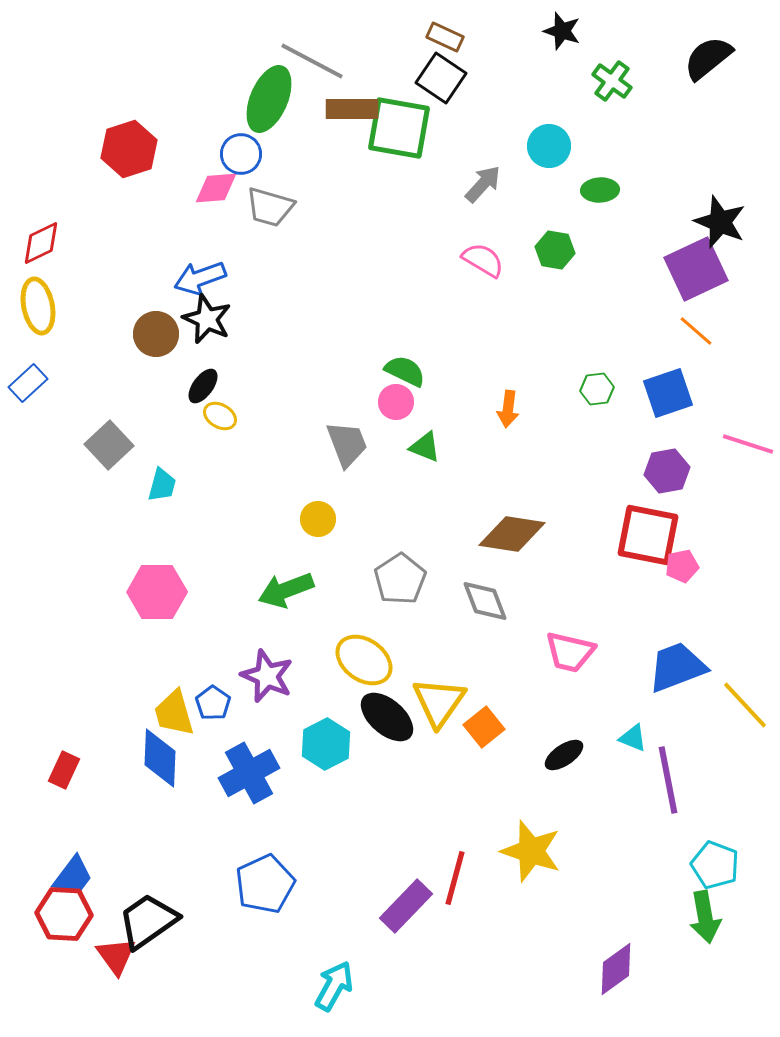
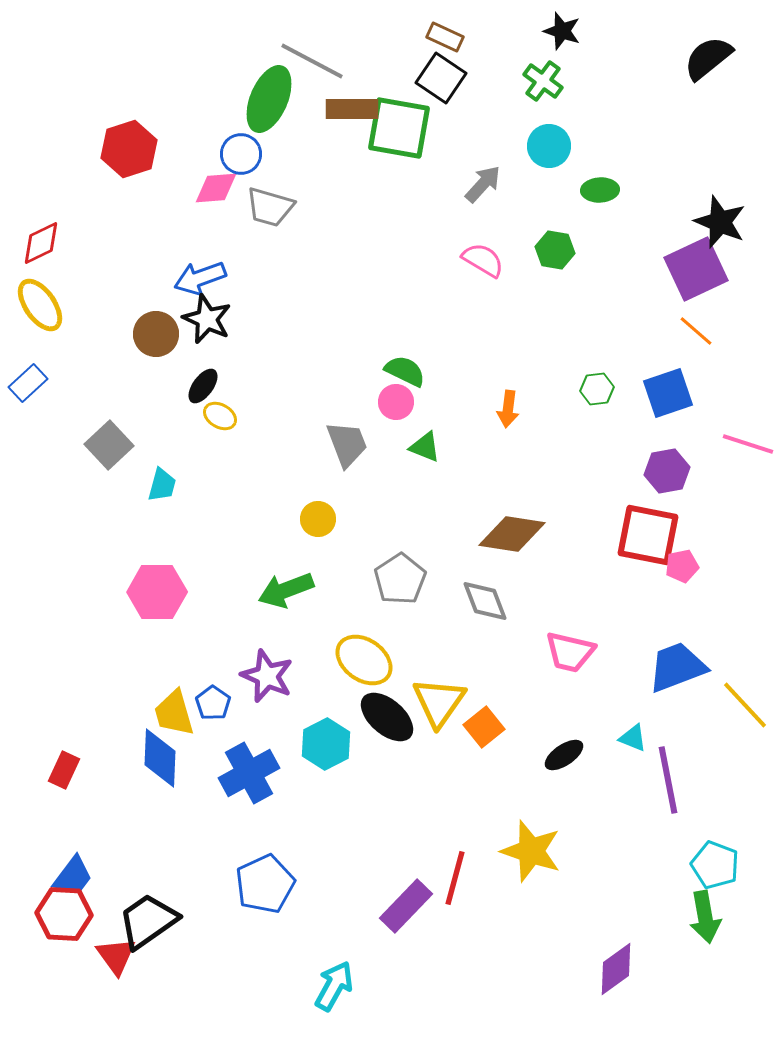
green cross at (612, 81): moved 69 px left
yellow ellipse at (38, 306): moved 2 px right, 1 px up; rotated 24 degrees counterclockwise
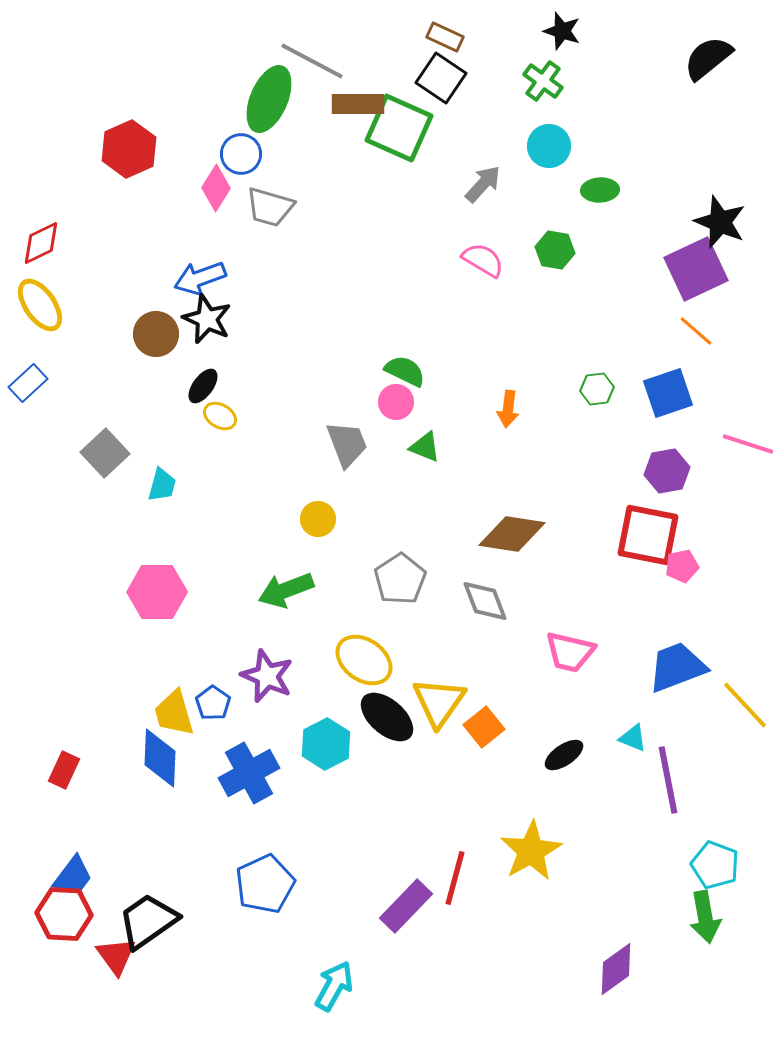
brown rectangle at (352, 109): moved 6 px right, 5 px up
green square at (399, 128): rotated 14 degrees clockwise
red hexagon at (129, 149): rotated 6 degrees counterclockwise
pink diamond at (216, 188): rotated 54 degrees counterclockwise
gray square at (109, 445): moved 4 px left, 8 px down
yellow star at (531, 851): rotated 24 degrees clockwise
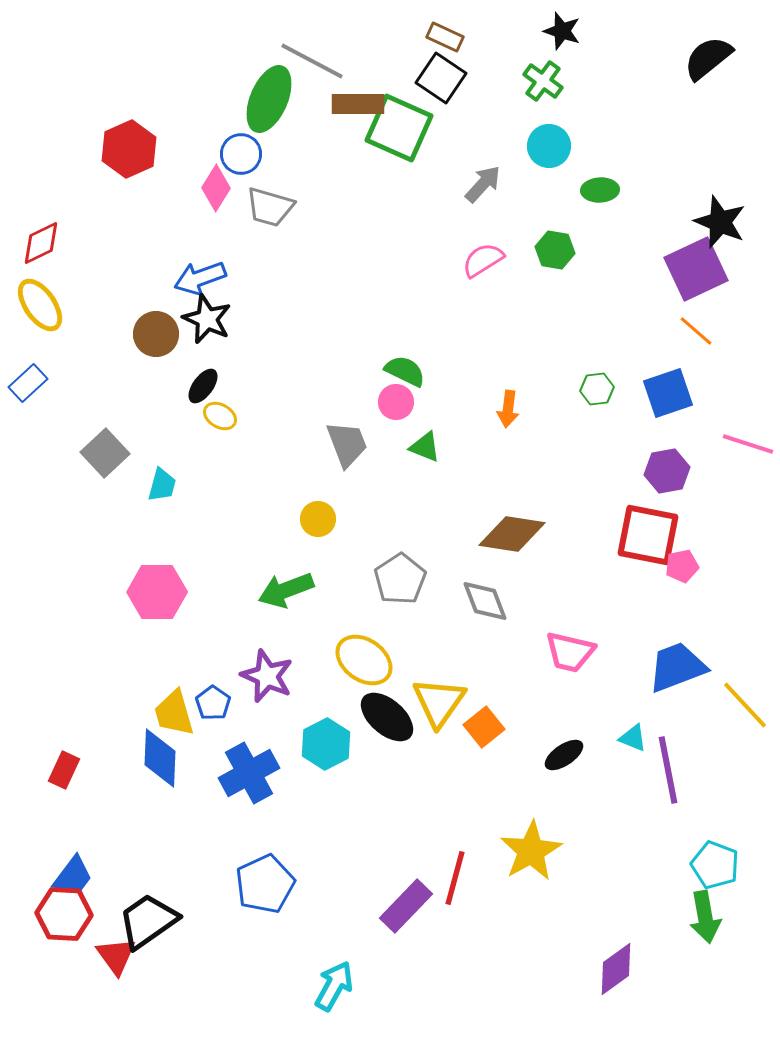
pink semicircle at (483, 260): rotated 63 degrees counterclockwise
purple line at (668, 780): moved 10 px up
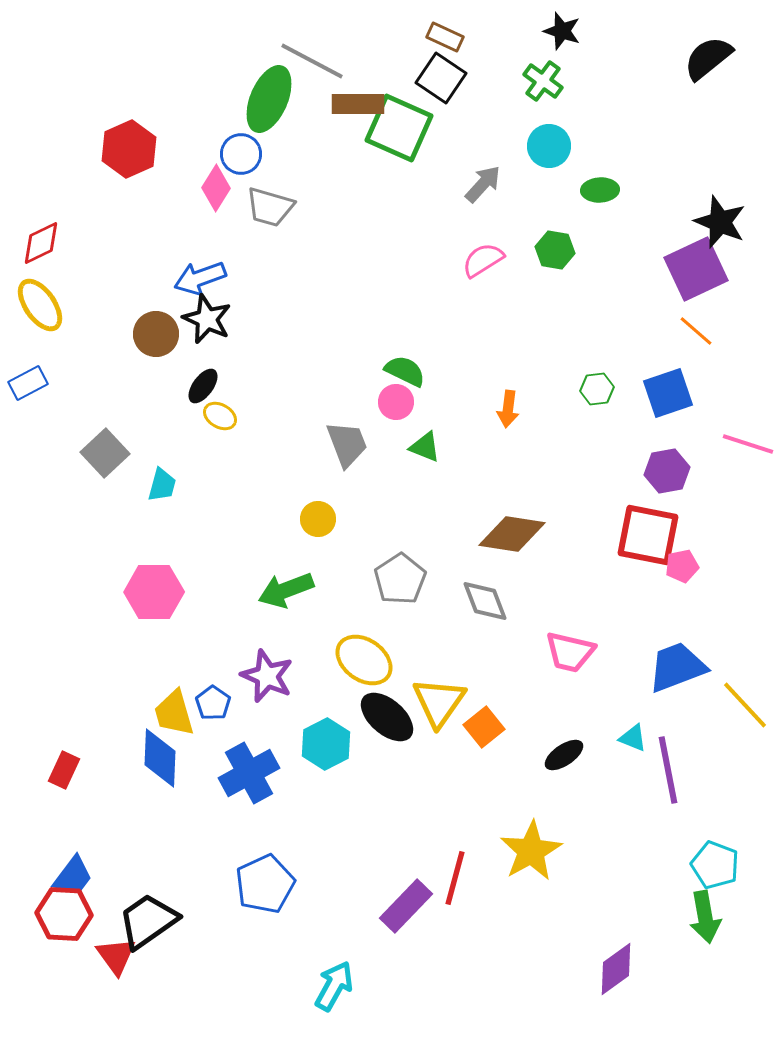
blue rectangle at (28, 383): rotated 15 degrees clockwise
pink hexagon at (157, 592): moved 3 px left
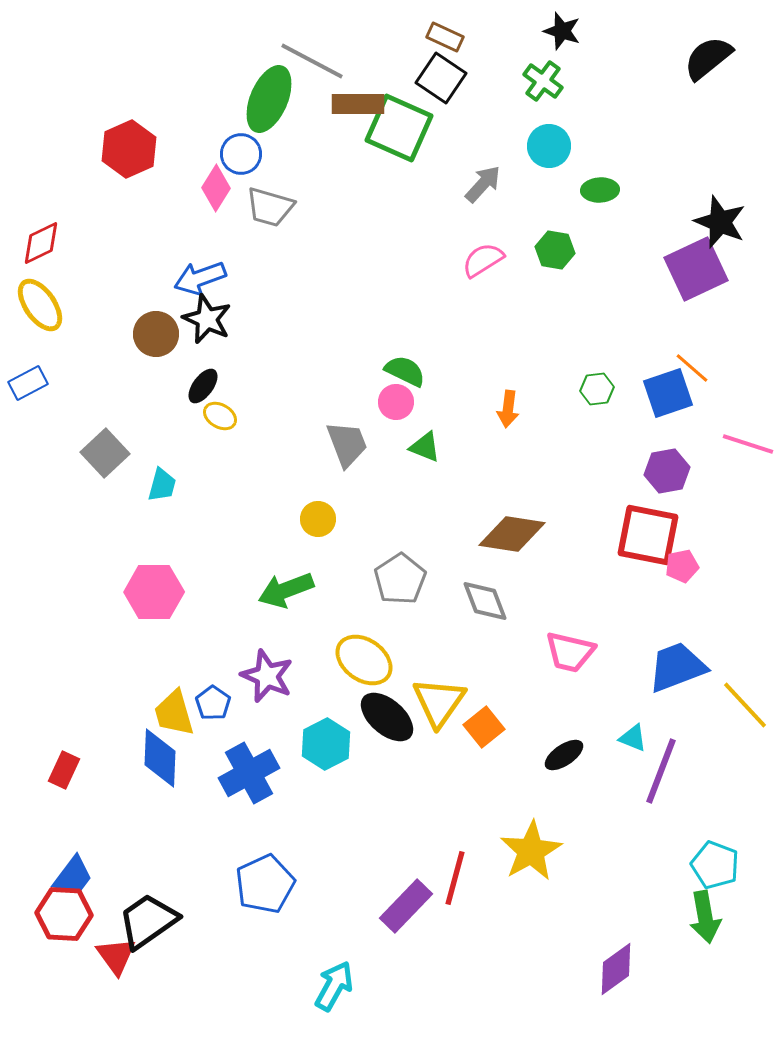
orange line at (696, 331): moved 4 px left, 37 px down
purple line at (668, 770): moved 7 px left, 1 px down; rotated 32 degrees clockwise
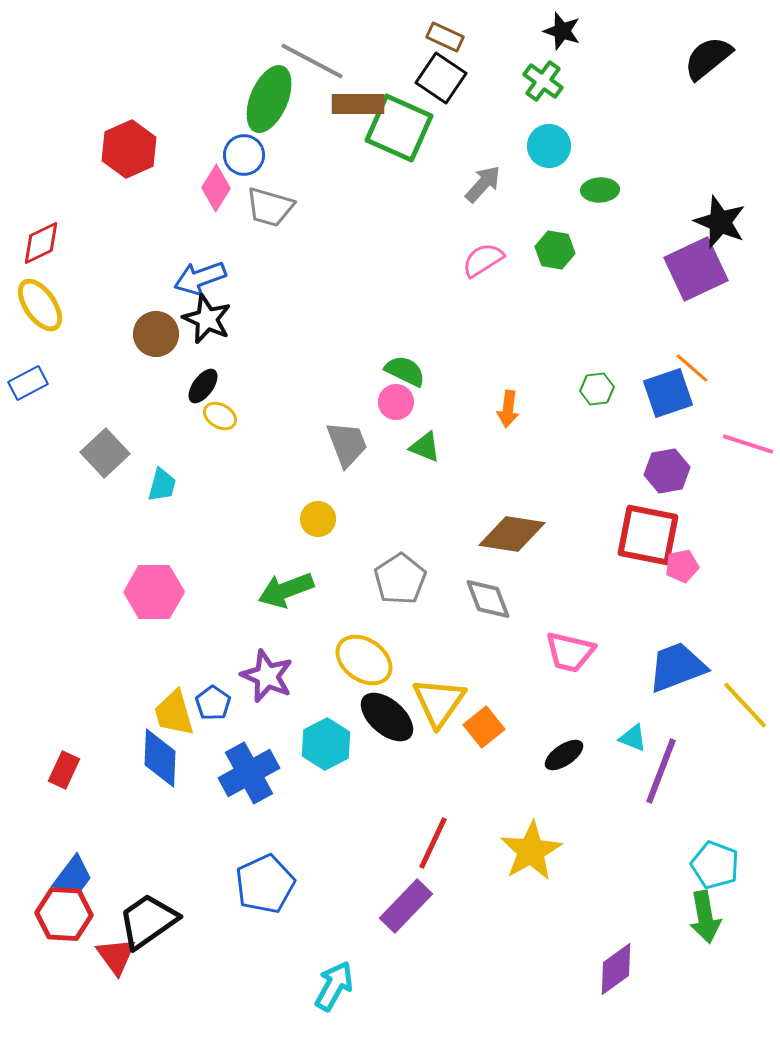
blue circle at (241, 154): moved 3 px right, 1 px down
gray diamond at (485, 601): moved 3 px right, 2 px up
red line at (455, 878): moved 22 px left, 35 px up; rotated 10 degrees clockwise
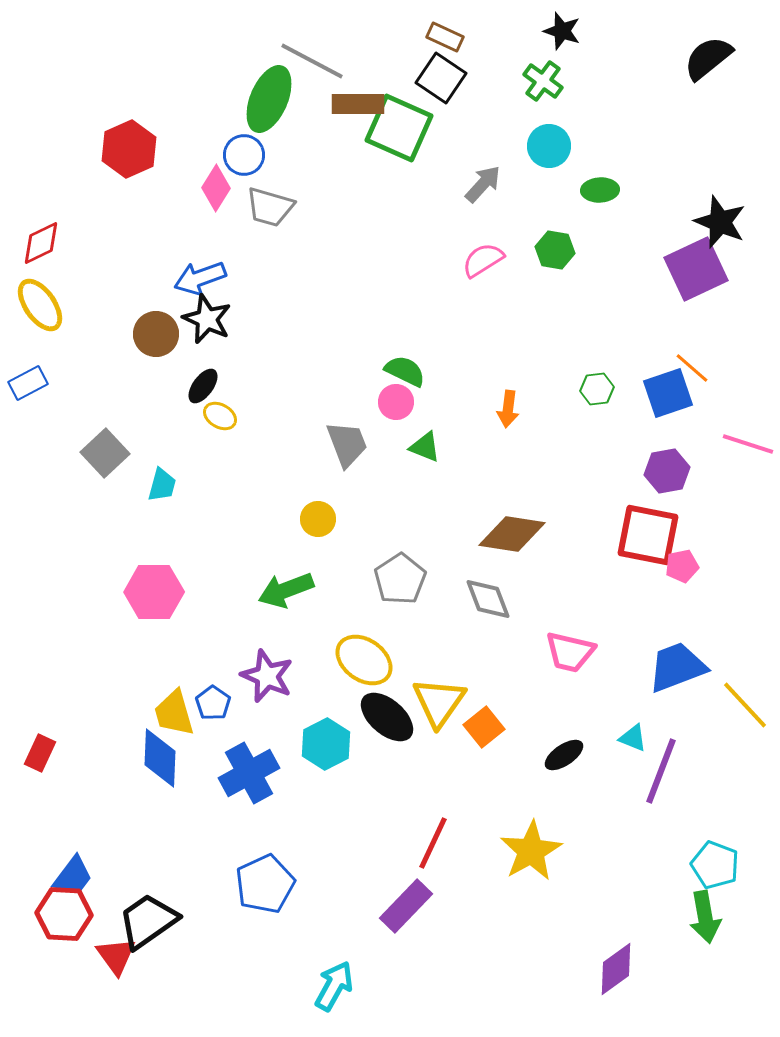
red rectangle at (64, 770): moved 24 px left, 17 px up
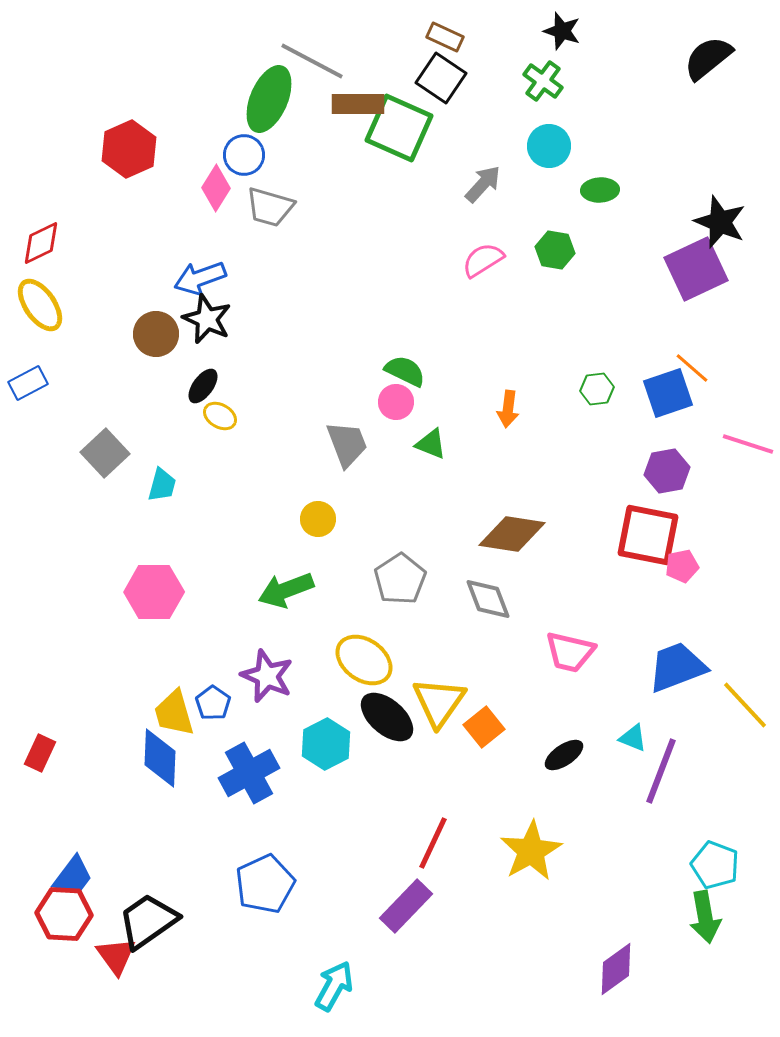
green triangle at (425, 447): moved 6 px right, 3 px up
